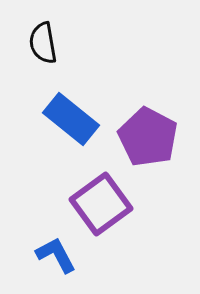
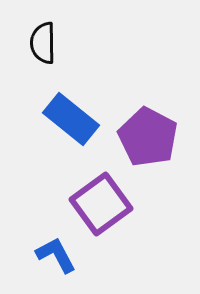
black semicircle: rotated 9 degrees clockwise
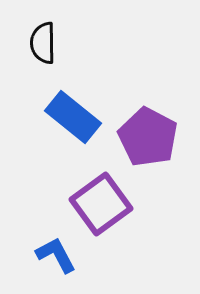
blue rectangle: moved 2 px right, 2 px up
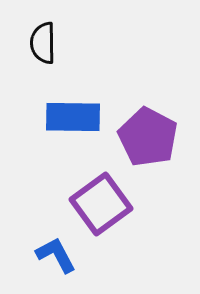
blue rectangle: rotated 38 degrees counterclockwise
